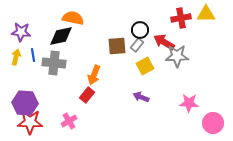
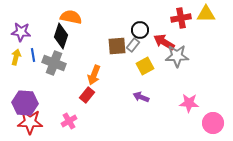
orange semicircle: moved 2 px left, 1 px up
black diamond: rotated 60 degrees counterclockwise
gray rectangle: moved 4 px left
gray cross: rotated 15 degrees clockwise
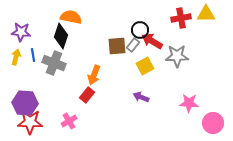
red arrow: moved 12 px left, 1 px up
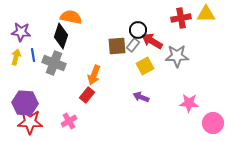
black circle: moved 2 px left
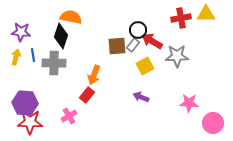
gray cross: rotated 20 degrees counterclockwise
pink cross: moved 5 px up
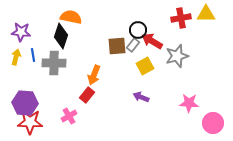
gray star: rotated 15 degrees counterclockwise
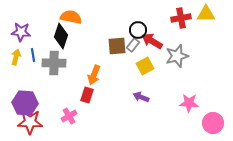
red rectangle: rotated 21 degrees counterclockwise
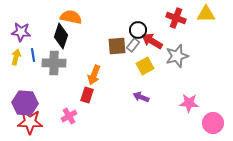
red cross: moved 5 px left; rotated 30 degrees clockwise
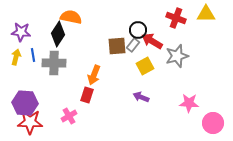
black diamond: moved 3 px left, 2 px up; rotated 15 degrees clockwise
